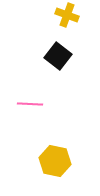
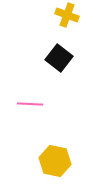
black square: moved 1 px right, 2 px down
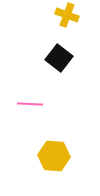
yellow hexagon: moved 1 px left, 5 px up; rotated 8 degrees counterclockwise
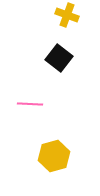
yellow hexagon: rotated 20 degrees counterclockwise
